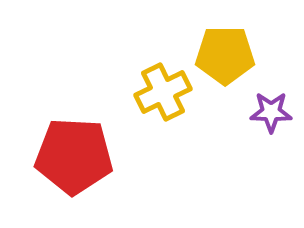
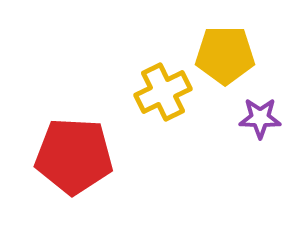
purple star: moved 11 px left, 6 px down
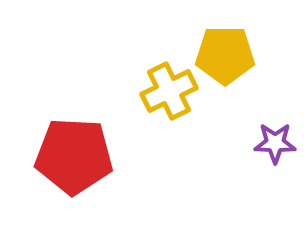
yellow cross: moved 6 px right, 1 px up
purple star: moved 15 px right, 25 px down
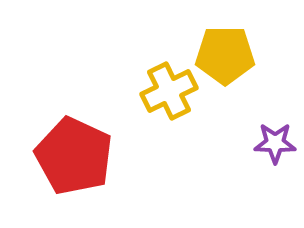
red pentagon: rotated 22 degrees clockwise
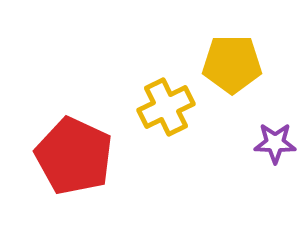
yellow pentagon: moved 7 px right, 9 px down
yellow cross: moved 3 px left, 16 px down
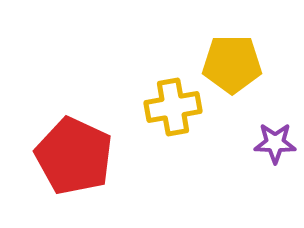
yellow cross: moved 7 px right; rotated 16 degrees clockwise
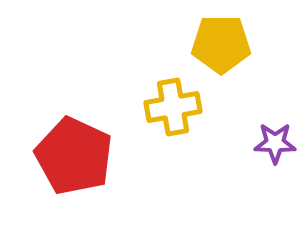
yellow pentagon: moved 11 px left, 20 px up
